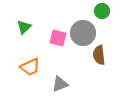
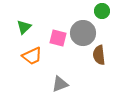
orange trapezoid: moved 2 px right, 11 px up
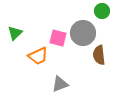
green triangle: moved 9 px left, 6 px down
orange trapezoid: moved 6 px right
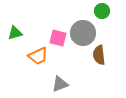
green triangle: rotated 28 degrees clockwise
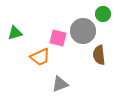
green circle: moved 1 px right, 3 px down
gray circle: moved 2 px up
orange trapezoid: moved 2 px right, 1 px down
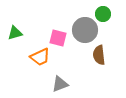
gray circle: moved 2 px right, 1 px up
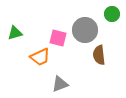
green circle: moved 9 px right
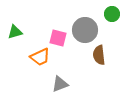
green triangle: moved 1 px up
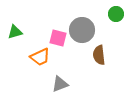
green circle: moved 4 px right
gray circle: moved 3 px left
